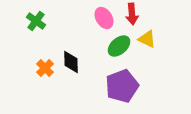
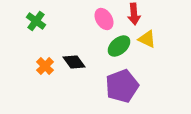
red arrow: moved 2 px right
pink ellipse: moved 1 px down
black diamond: moved 3 px right; rotated 35 degrees counterclockwise
orange cross: moved 2 px up
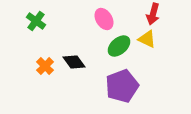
red arrow: moved 19 px right; rotated 20 degrees clockwise
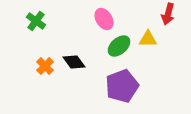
red arrow: moved 15 px right
yellow triangle: moved 1 px right; rotated 24 degrees counterclockwise
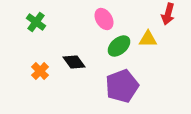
green cross: moved 1 px down
orange cross: moved 5 px left, 5 px down
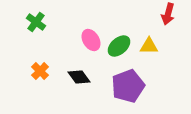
pink ellipse: moved 13 px left, 21 px down
yellow triangle: moved 1 px right, 7 px down
black diamond: moved 5 px right, 15 px down
purple pentagon: moved 6 px right
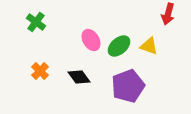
yellow triangle: rotated 18 degrees clockwise
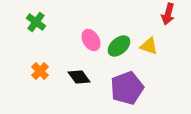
purple pentagon: moved 1 px left, 2 px down
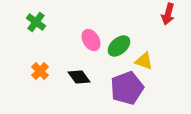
yellow triangle: moved 5 px left, 15 px down
